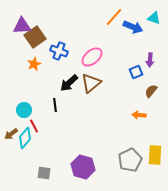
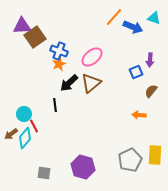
orange star: moved 25 px right
cyan circle: moved 4 px down
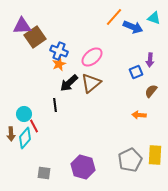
brown arrow: rotated 56 degrees counterclockwise
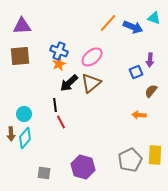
orange line: moved 6 px left, 6 px down
brown square: moved 15 px left, 19 px down; rotated 30 degrees clockwise
red line: moved 27 px right, 4 px up
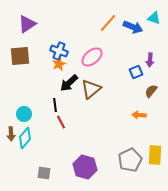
purple triangle: moved 5 px right, 2 px up; rotated 30 degrees counterclockwise
brown triangle: moved 6 px down
purple hexagon: moved 2 px right
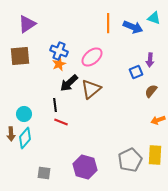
orange line: rotated 42 degrees counterclockwise
orange arrow: moved 19 px right, 5 px down; rotated 24 degrees counterclockwise
red line: rotated 40 degrees counterclockwise
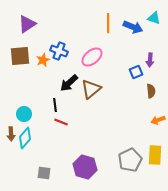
orange star: moved 16 px left, 4 px up
brown semicircle: rotated 136 degrees clockwise
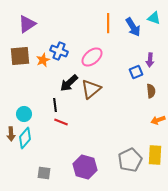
blue arrow: rotated 36 degrees clockwise
